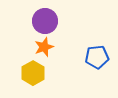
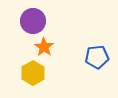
purple circle: moved 12 px left
orange star: rotated 18 degrees counterclockwise
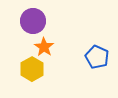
blue pentagon: rotated 30 degrees clockwise
yellow hexagon: moved 1 px left, 4 px up
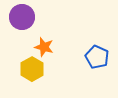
purple circle: moved 11 px left, 4 px up
orange star: rotated 18 degrees counterclockwise
